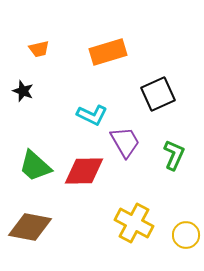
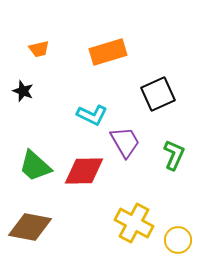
yellow circle: moved 8 px left, 5 px down
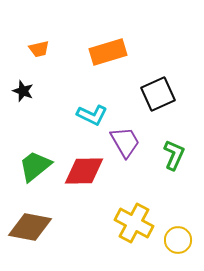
green trapezoid: rotated 99 degrees clockwise
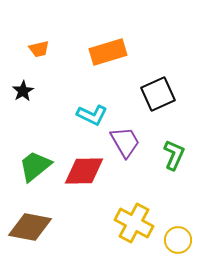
black star: rotated 20 degrees clockwise
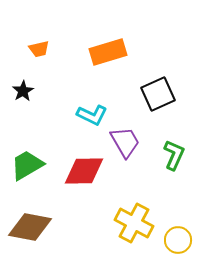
green trapezoid: moved 8 px left, 1 px up; rotated 9 degrees clockwise
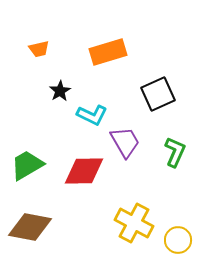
black star: moved 37 px right
green L-shape: moved 1 px right, 3 px up
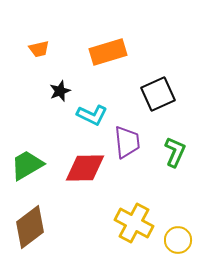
black star: rotated 10 degrees clockwise
purple trapezoid: moved 2 px right; rotated 24 degrees clockwise
red diamond: moved 1 px right, 3 px up
brown diamond: rotated 48 degrees counterclockwise
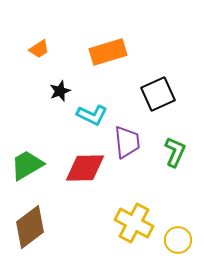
orange trapezoid: rotated 20 degrees counterclockwise
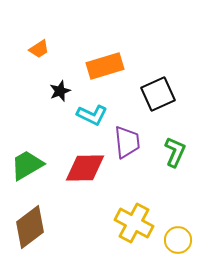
orange rectangle: moved 3 px left, 14 px down
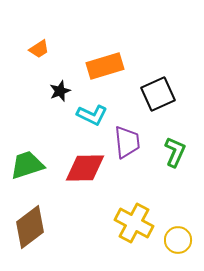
green trapezoid: rotated 12 degrees clockwise
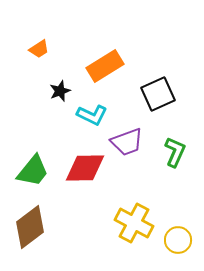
orange rectangle: rotated 15 degrees counterclockwise
purple trapezoid: rotated 76 degrees clockwise
green trapezoid: moved 6 px right, 6 px down; rotated 147 degrees clockwise
